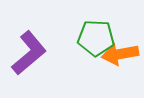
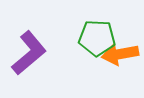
green pentagon: moved 1 px right
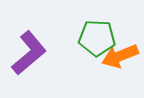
orange arrow: moved 2 px down; rotated 12 degrees counterclockwise
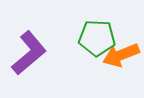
orange arrow: moved 1 px right, 1 px up
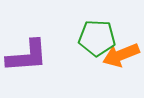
purple L-shape: moved 2 px left, 3 px down; rotated 36 degrees clockwise
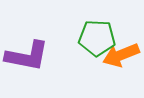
purple L-shape: rotated 15 degrees clockwise
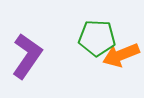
purple L-shape: rotated 66 degrees counterclockwise
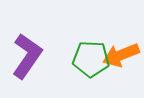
green pentagon: moved 6 px left, 21 px down
